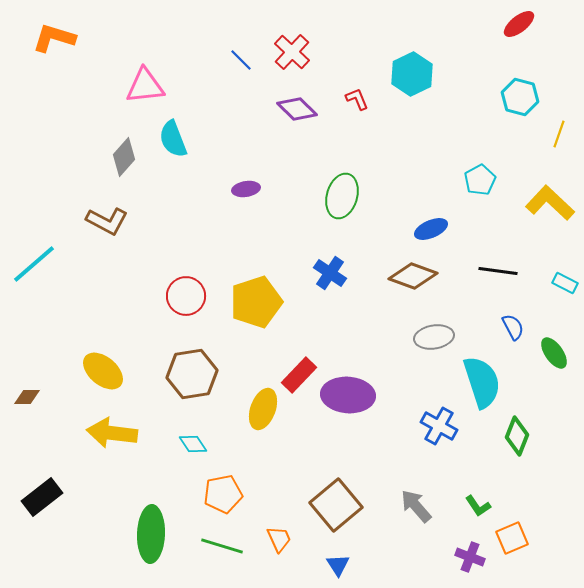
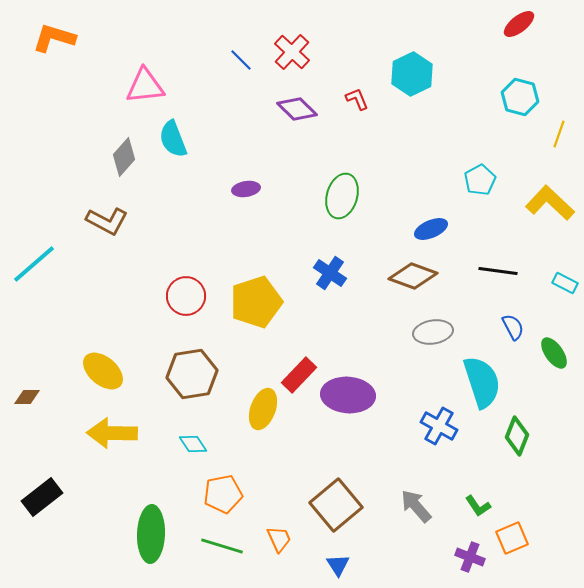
gray ellipse at (434, 337): moved 1 px left, 5 px up
yellow arrow at (112, 433): rotated 6 degrees counterclockwise
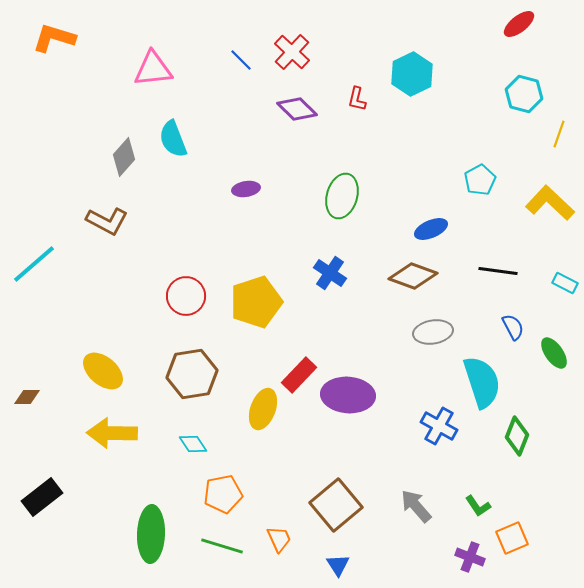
pink triangle at (145, 86): moved 8 px right, 17 px up
cyan hexagon at (520, 97): moved 4 px right, 3 px up
red L-shape at (357, 99): rotated 145 degrees counterclockwise
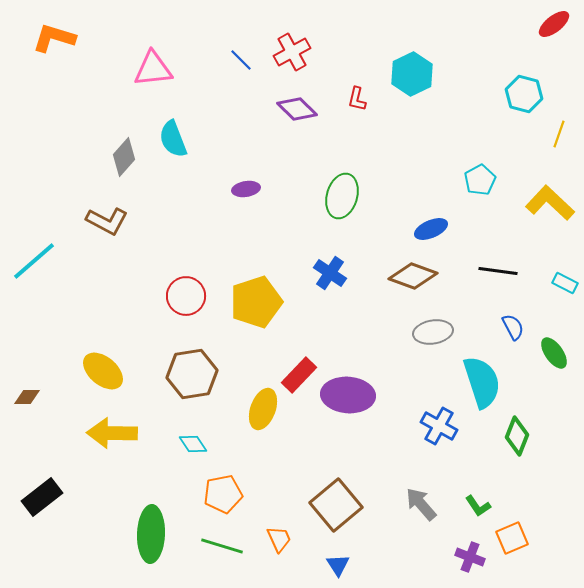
red ellipse at (519, 24): moved 35 px right
red cross at (292, 52): rotated 18 degrees clockwise
cyan line at (34, 264): moved 3 px up
gray arrow at (416, 506): moved 5 px right, 2 px up
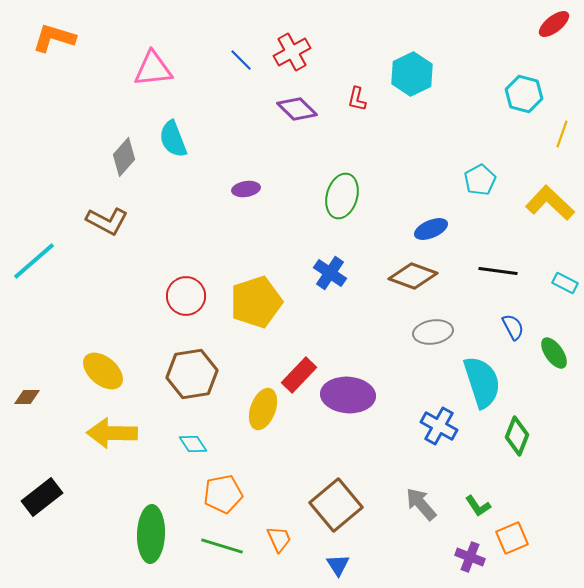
yellow line at (559, 134): moved 3 px right
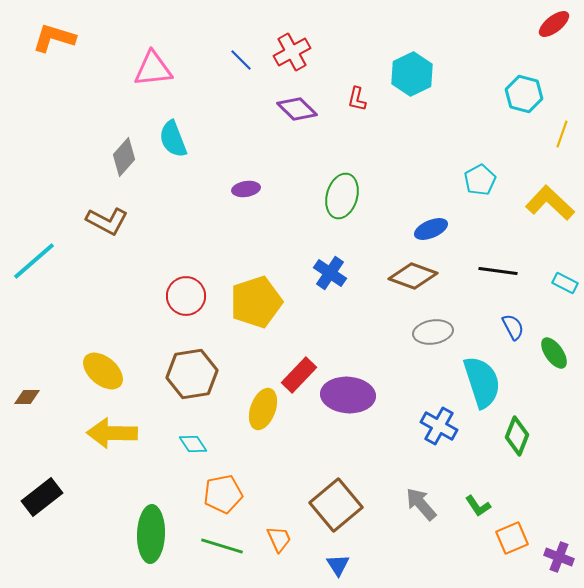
purple cross at (470, 557): moved 89 px right
